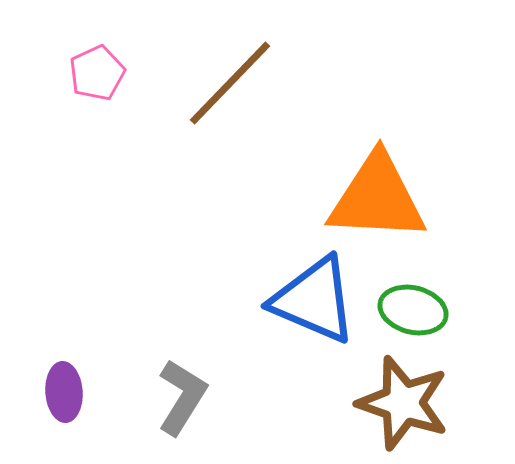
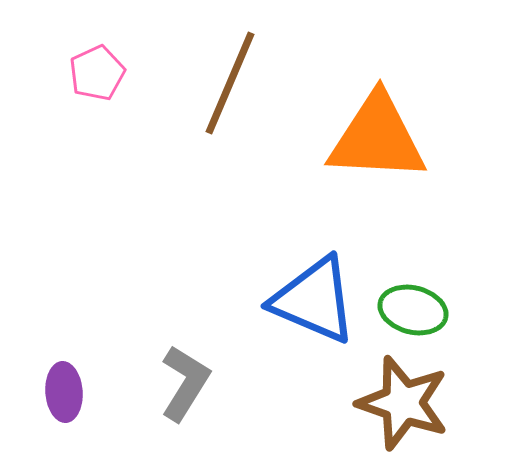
brown line: rotated 21 degrees counterclockwise
orange triangle: moved 60 px up
gray L-shape: moved 3 px right, 14 px up
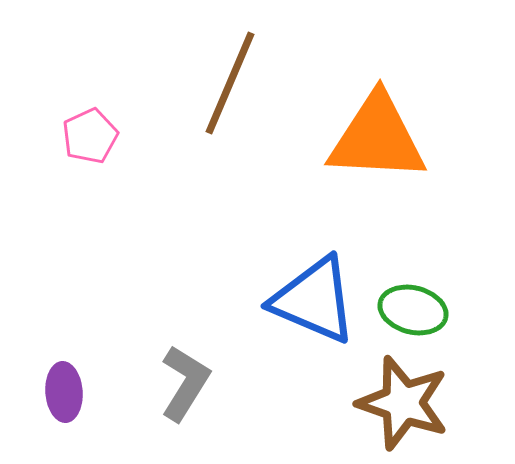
pink pentagon: moved 7 px left, 63 px down
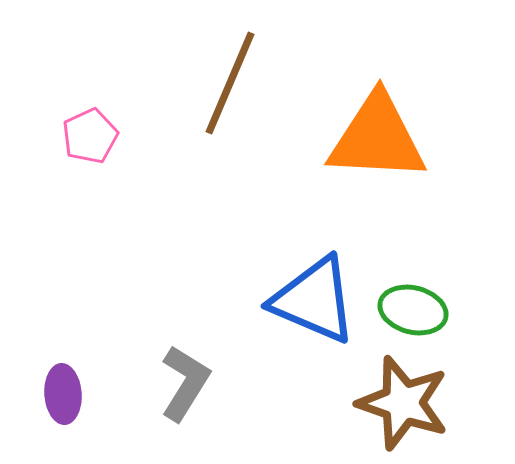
purple ellipse: moved 1 px left, 2 px down
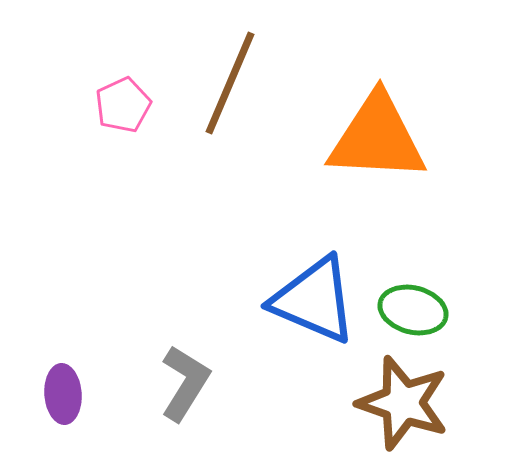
pink pentagon: moved 33 px right, 31 px up
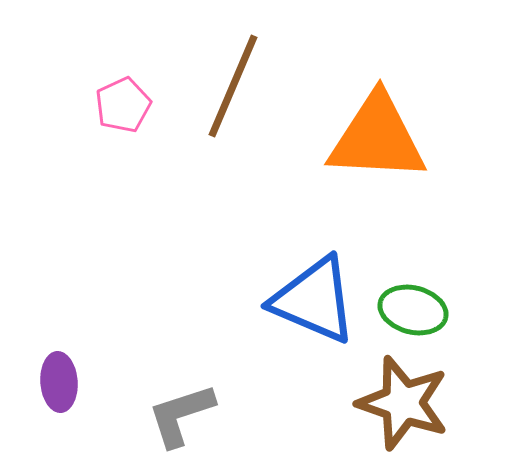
brown line: moved 3 px right, 3 px down
gray L-shape: moved 4 px left, 32 px down; rotated 140 degrees counterclockwise
purple ellipse: moved 4 px left, 12 px up
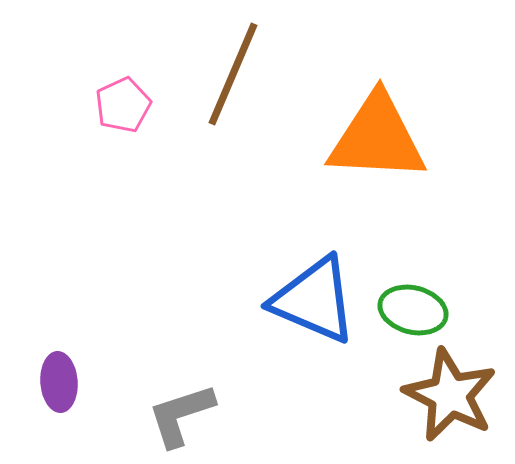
brown line: moved 12 px up
brown star: moved 47 px right, 8 px up; rotated 8 degrees clockwise
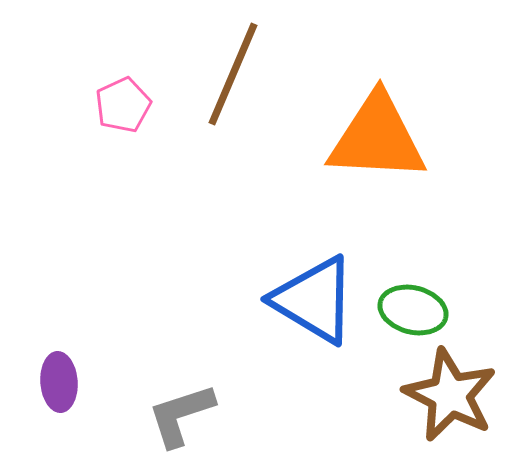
blue triangle: rotated 8 degrees clockwise
